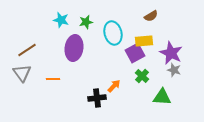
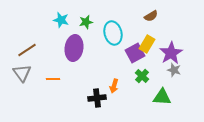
yellow rectangle: moved 3 px right, 3 px down; rotated 54 degrees counterclockwise
purple star: rotated 15 degrees clockwise
orange arrow: rotated 152 degrees clockwise
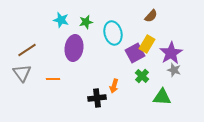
brown semicircle: rotated 16 degrees counterclockwise
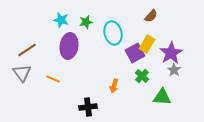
purple ellipse: moved 5 px left, 2 px up
gray star: rotated 16 degrees clockwise
orange line: rotated 24 degrees clockwise
black cross: moved 9 px left, 9 px down
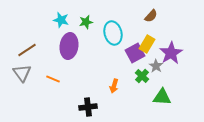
gray star: moved 18 px left, 4 px up
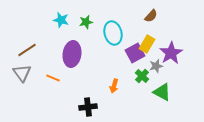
purple ellipse: moved 3 px right, 8 px down
gray star: rotated 24 degrees clockwise
orange line: moved 1 px up
green triangle: moved 5 px up; rotated 24 degrees clockwise
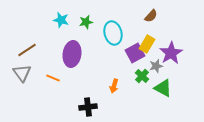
green triangle: moved 1 px right, 4 px up
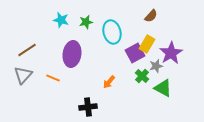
cyan ellipse: moved 1 px left, 1 px up
gray triangle: moved 1 px right, 2 px down; rotated 18 degrees clockwise
orange arrow: moved 5 px left, 4 px up; rotated 24 degrees clockwise
